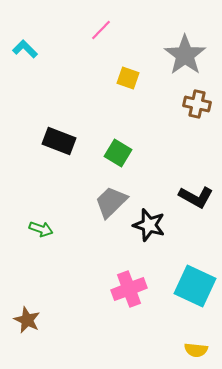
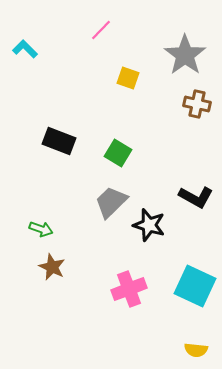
brown star: moved 25 px right, 53 px up
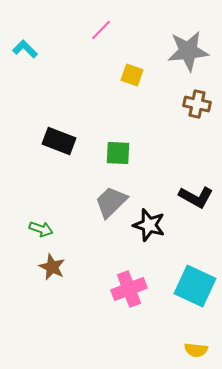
gray star: moved 3 px right, 4 px up; rotated 30 degrees clockwise
yellow square: moved 4 px right, 3 px up
green square: rotated 28 degrees counterclockwise
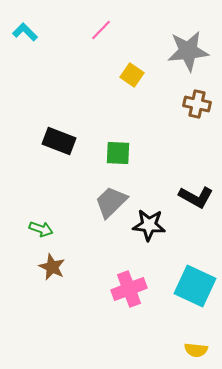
cyan L-shape: moved 17 px up
yellow square: rotated 15 degrees clockwise
black star: rotated 12 degrees counterclockwise
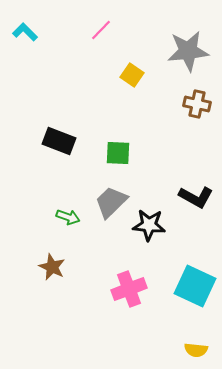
green arrow: moved 27 px right, 12 px up
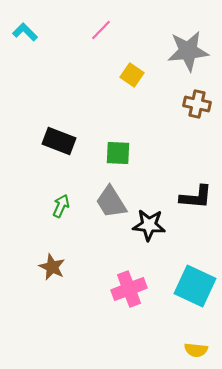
black L-shape: rotated 24 degrees counterclockwise
gray trapezoid: rotated 78 degrees counterclockwise
green arrow: moved 7 px left, 11 px up; rotated 85 degrees counterclockwise
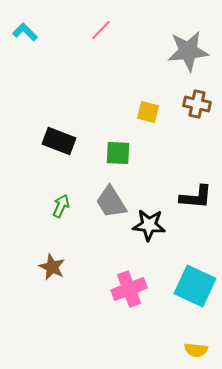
yellow square: moved 16 px right, 37 px down; rotated 20 degrees counterclockwise
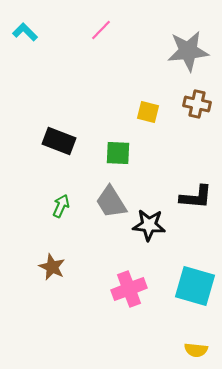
cyan square: rotated 9 degrees counterclockwise
